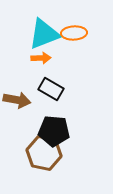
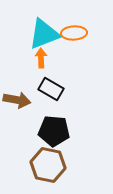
orange arrow: rotated 90 degrees counterclockwise
brown hexagon: moved 4 px right, 12 px down
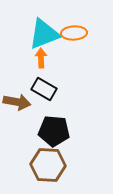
black rectangle: moved 7 px left
brown arrow: moved 2 px down
brown hexagon: rotated 8 degrees counterclockwise
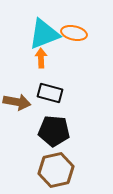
orange ellipse: rotated 15 degrees clockwise
black rectangle: moved 6 px right, 4 px down; rotated 15 degrees counterclockwise
brown hexagon: moved 8 px right, 5 px down; rotated 16 degrees counterclockwise
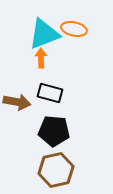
orange ellipse: moved 4 px up
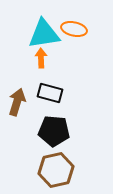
cyan triangle: rotated 12 degrees clockwise
brown arrow: rotated 84 degrees counterclockwise
